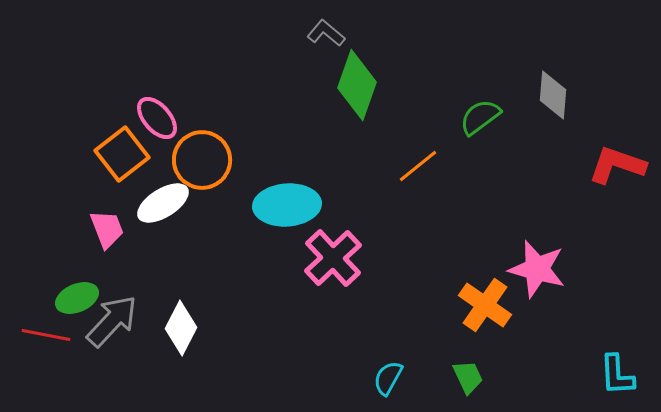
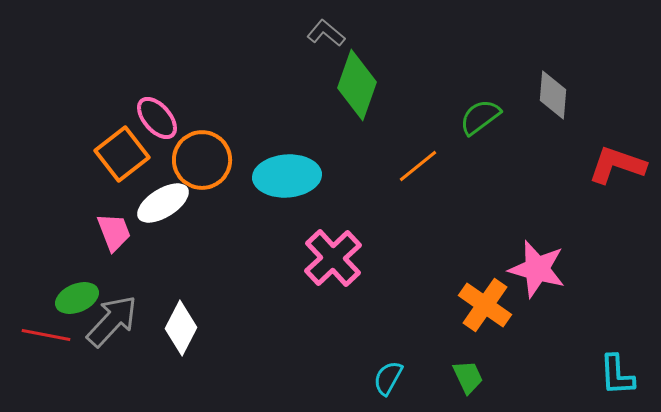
cyan ellipse: moved 29 px up
pink trapezoid: moved 7 px right, 3 px down
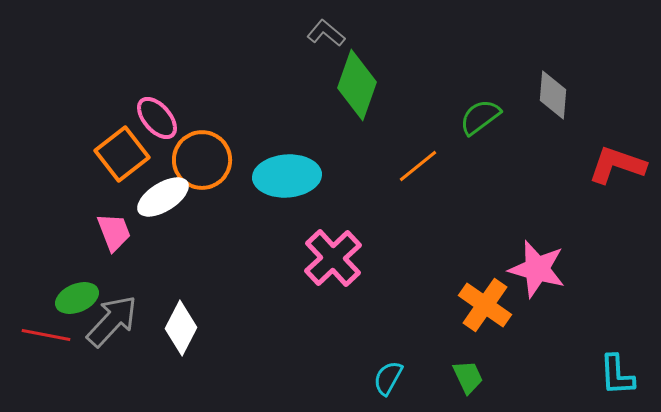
white ellipse: moved 6 px up
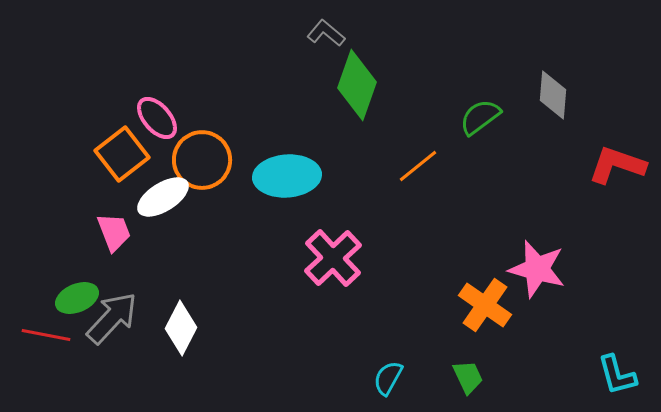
gray arrow: moved 3 px up
cyan L-shape: rotated 12 degrees counterclockwise
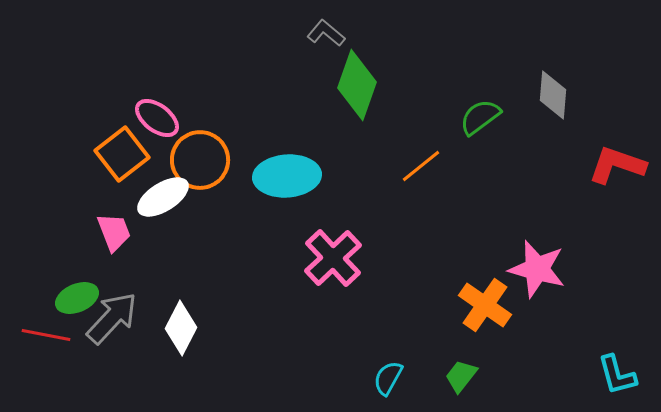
pink ellipse: rotated 12 degrees counterclockwise
orange circle: moved 2 px left
orange line: moved 3 px right
green trapezoid: moved 7 px left, 1 px up; rotated 117 degrees counterclockwise
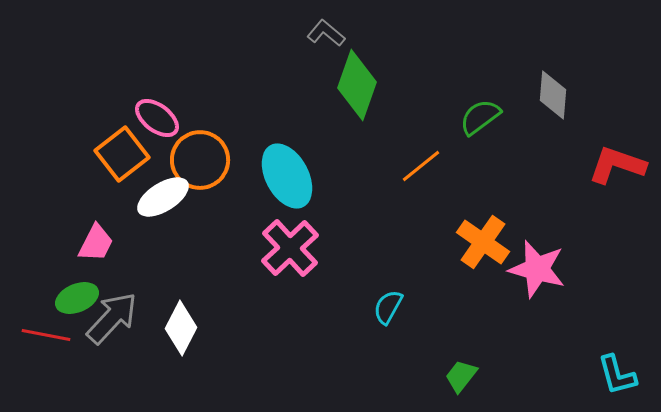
cyan ellipse: rotated 66 degrees clockwise
pink trapezoid: moved 18 px left, 11 px down; rotated 48 degrees clockwise
pink cross: moved 43 px left, 10 px up
orange cross: moved 2 px left, 63 px up
cyan semicircle: moved 71 px up
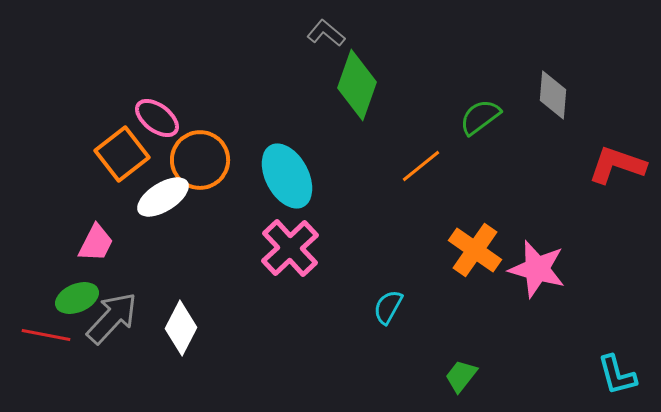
orange cross: moved 8 px left, 8 px down
